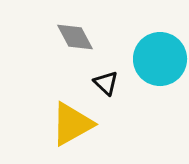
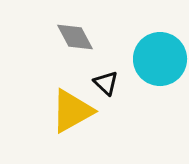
yellow triangle: moved 13 px up
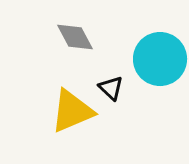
black triangle: moved 5 px right, 5 px down
yellow triangle: rotated 6 degrees clockwise
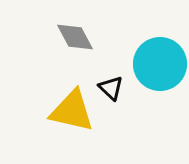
cyan circle: moved 5 px down
yellow triangle: rotated 36 degrees clockwise
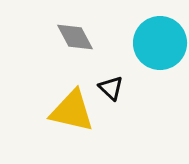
cyan circle: moved 21 px up
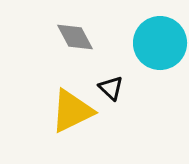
yellow triangle: rotated 39 degrees counterclockwise
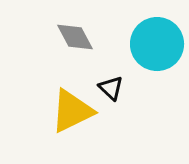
cyan circle: moved 3 px left, 1 px down
